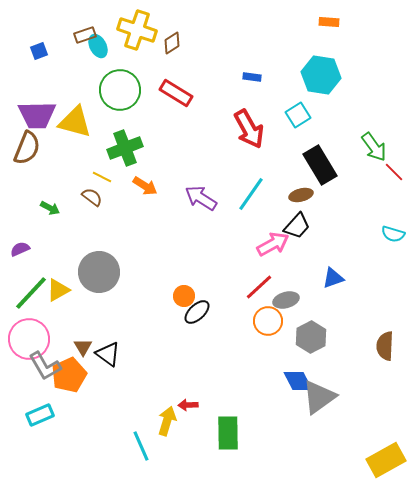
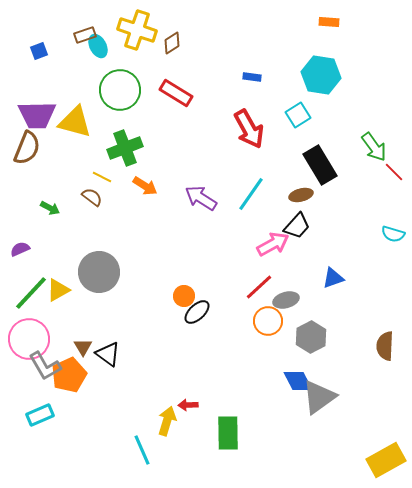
cyan line at (141, 446): moved 1 px right, 4 px down
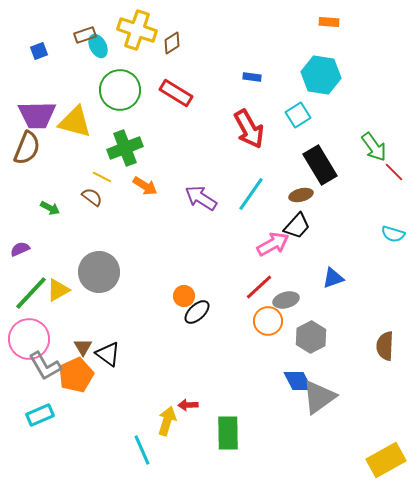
orange pentagon at (69, 375): moved 7 px right
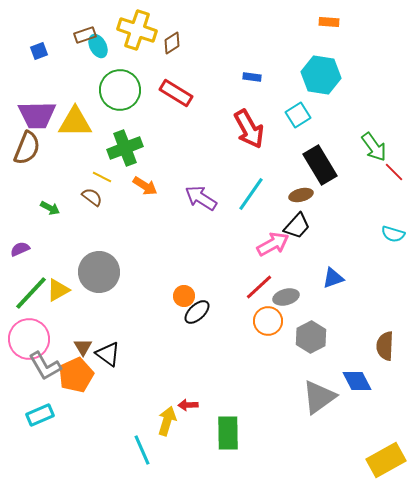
yellow triangle at (75, 122): rotated 15 degrees counterclockwise
gray ellipse at (286, 300): moved 3 px up
blue diamond at (298, 381): moved 59 px right
